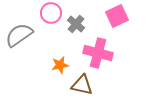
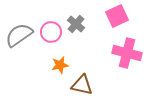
pink circle: moved 19 px down
pink cross: moved 29 px right
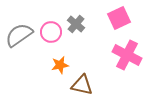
pink square: moved 2 px right, 2 px down
pink cross: moved 2 px down; rotated 12 degrees clockwise
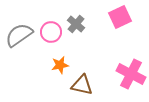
pink square: moved 1 px right, 1 px up
pink cross: moved 4 px right, 19 px down
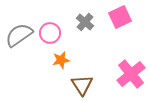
gray cross: moved 9 px right, 2 px up
pink circle: moved 1 px left, 1 px down
orange star: moved 1 px right, 5 px up
pink cross: rotated 24 degrees clockwise
brown triangle: rotated 45 degrees clockwise
